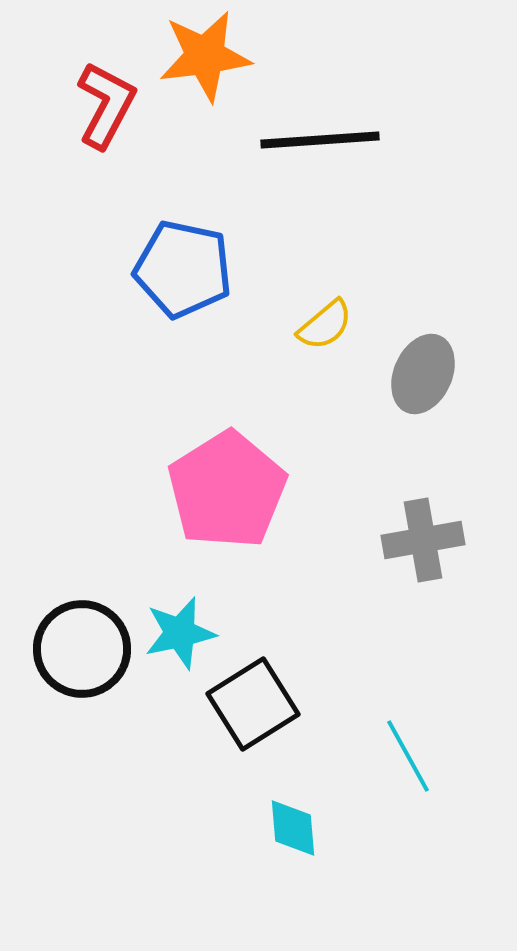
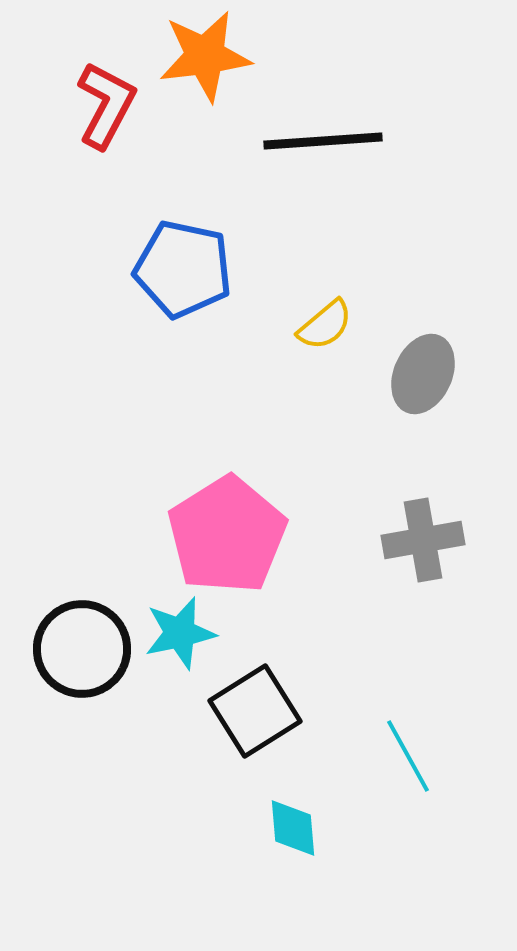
black line: moved 3 px right, 1 px down
pink pentagon: moved 45 px down
black square: moved 2 px right, 7 px down
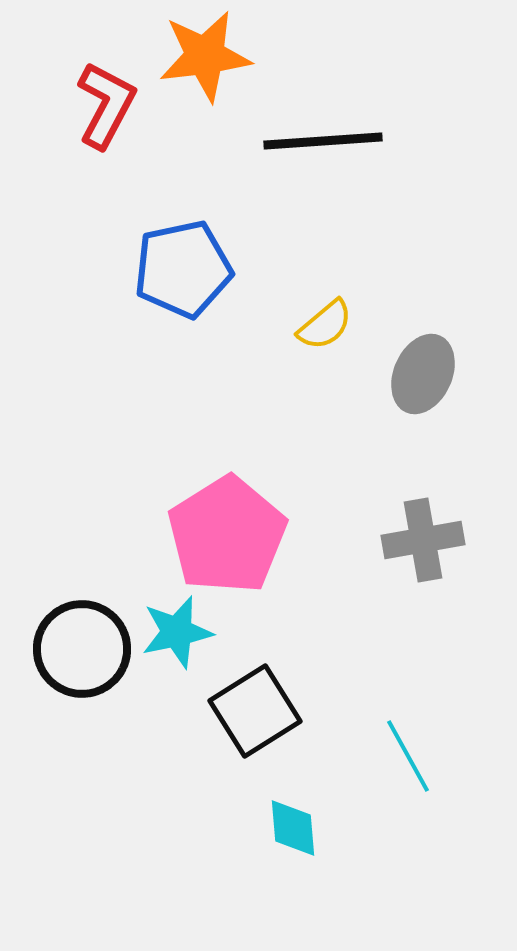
blue pentagon: rotated 24 degrees counterclockwise
cyan star: moved 3 px left, 1 px up
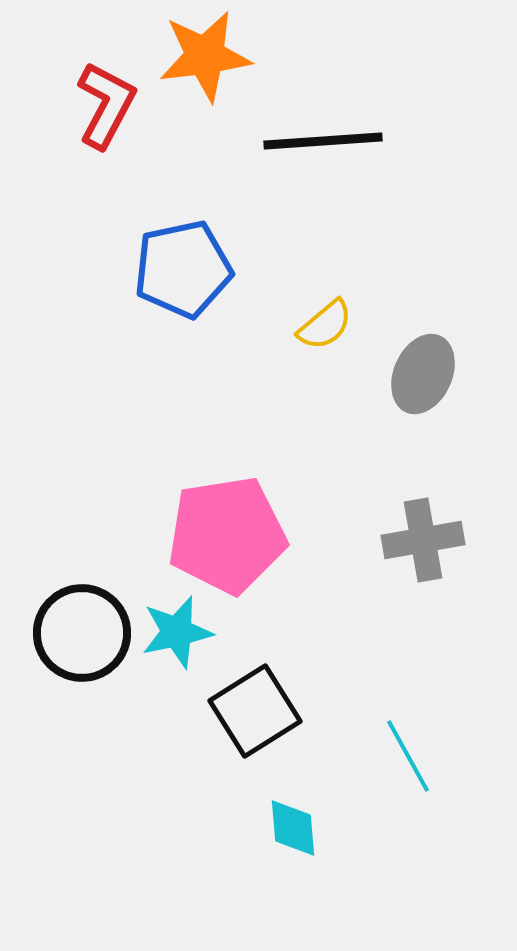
pink pentagon: rotated 23 degrees clockwise
black circle: moved 16 px up
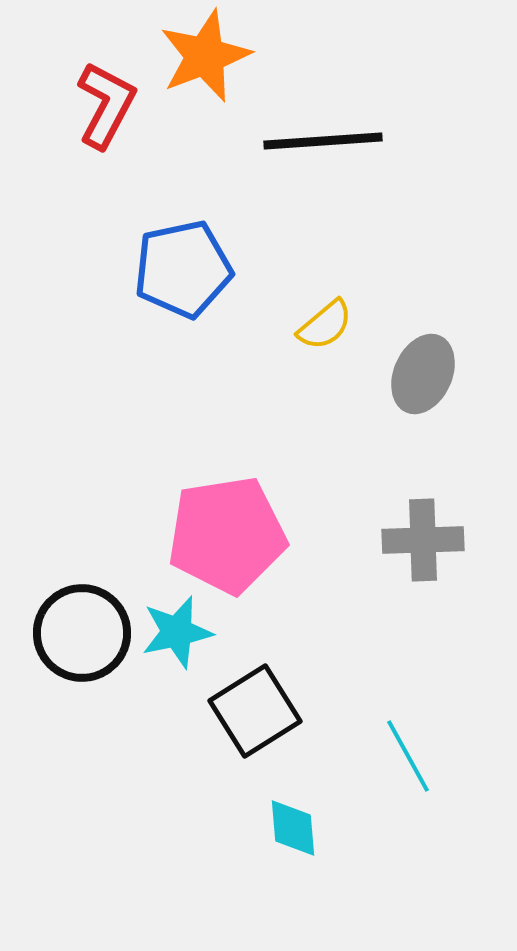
orange star: rotated 14 degrees counterclockwise
gray cross: rotated 8 degrees clockwise
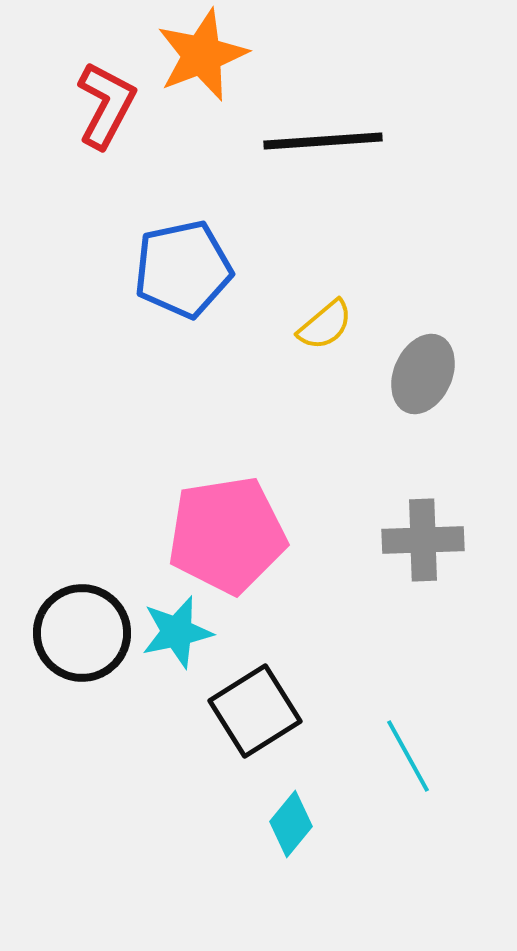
orange star: moved 3 px left, 1 px up
cyan diamond: moved 2 px left, 4 px up; rotated 44 degrees clockwise
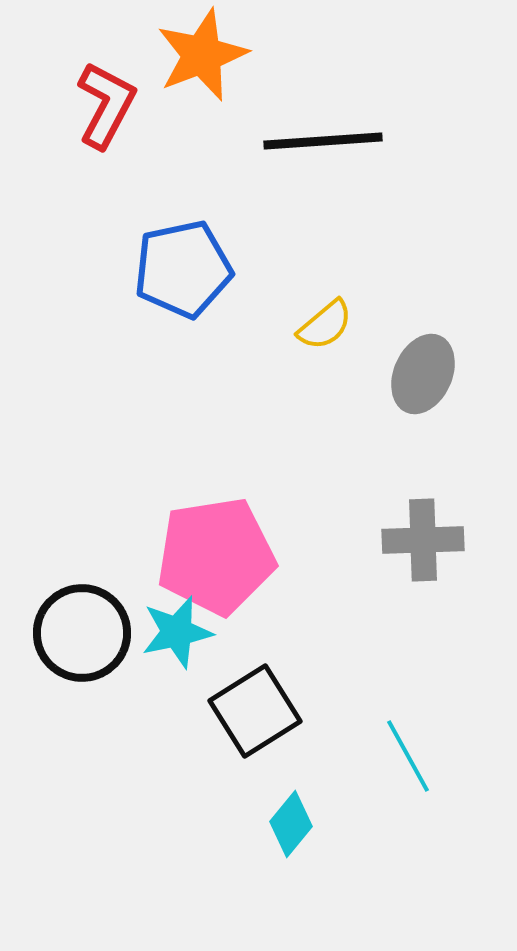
pink pentagon: moved 11 px left, 21 px down
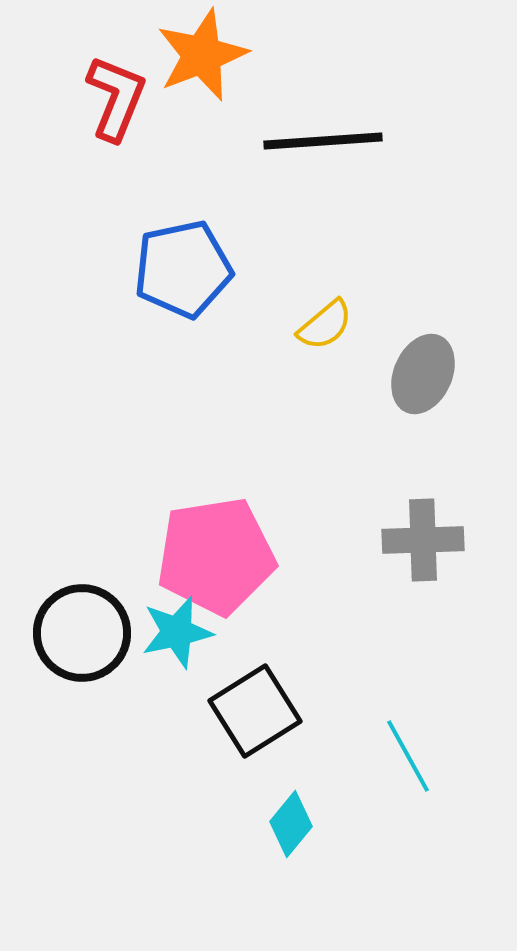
red L-shape: moved 10 px right, 7 px up; rotated 6 degrees counterclockwise
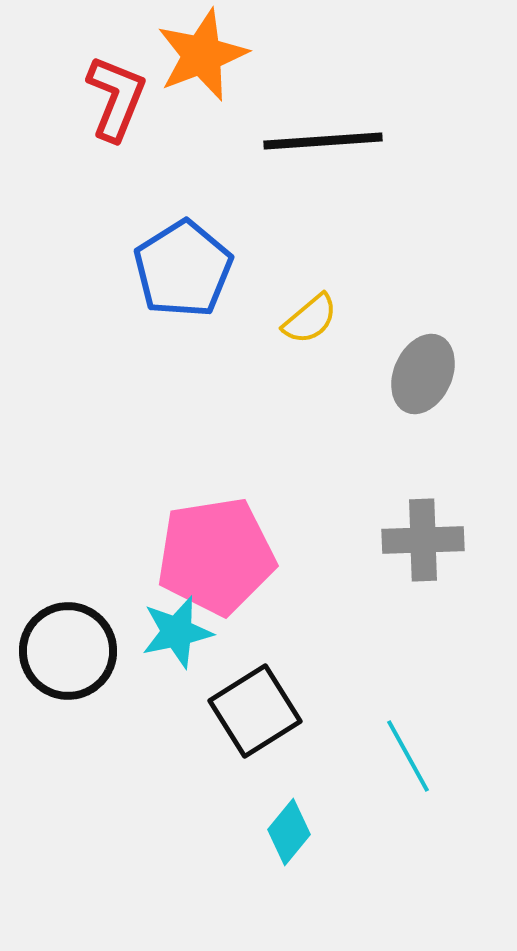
blue pentagon: rotated 20 degrees counterclockwise
yellow semicircle: moved 15 px left, 6 px up
black circle: moved 14 px left, 18 px down
cyan diamond: moved 2 px left, 8 px down
